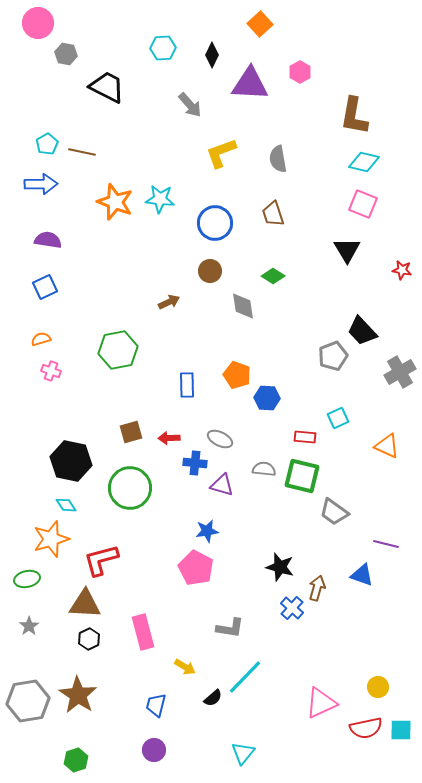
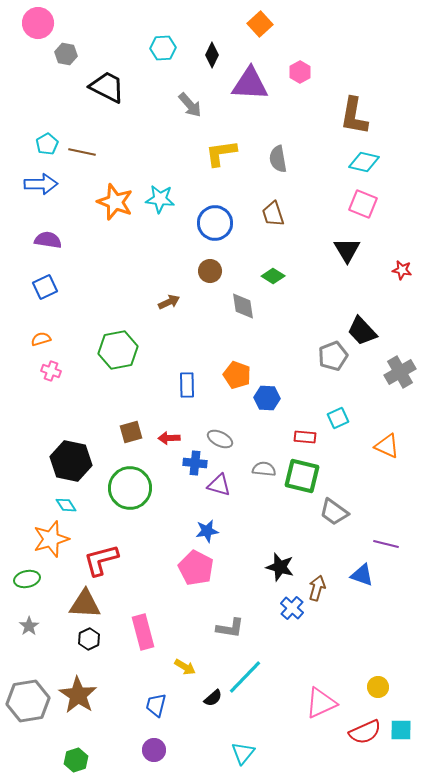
yellow L-shape at (221, 153): rotated 12 degrees clockwise
purple triangle at (222, 485): moved 3 px left
red semicircle at (366, 728): moved 1 px left, 4 px down; rotated 12 degrees counterclockwise
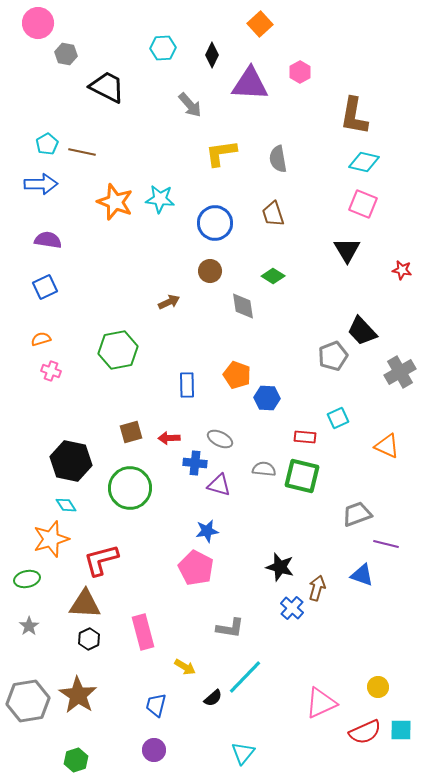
gray trapezoid at (334, 512): moved 23 px right, 2 px down; rotated 124 degrees clockwise
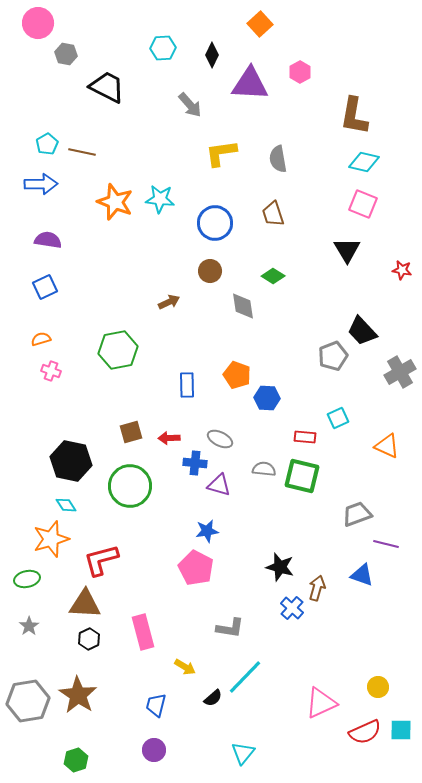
green circle at (130, 488): moved 2 px up
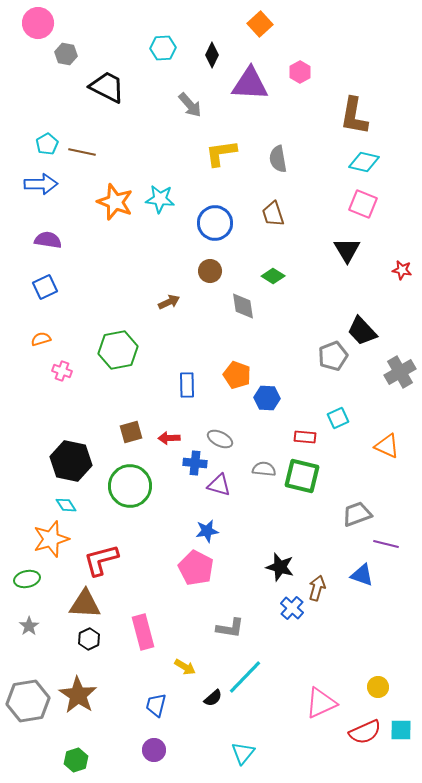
pink cross at (51, 371): moved 11 px right
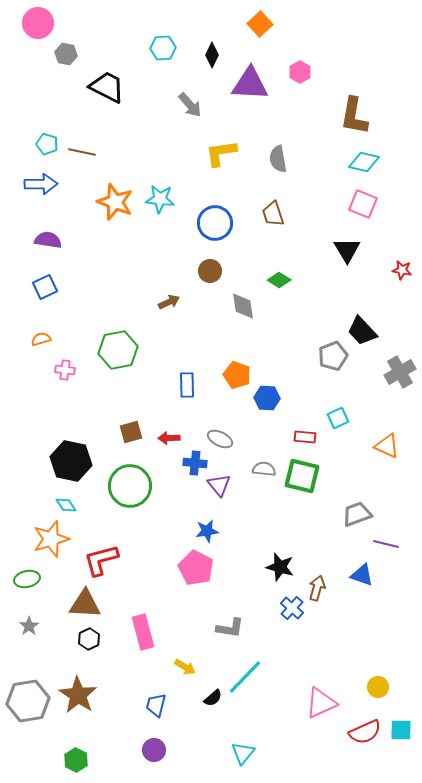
cyan pentagon at (47, 144): rotated 25 degrees counterclockwise
green diamond at (273, 276): moved 6 px right, 4 px down
pink cross at (62, 371): moved 3 px right, 1 px up; rotated 12 degrees counterclockwise
purple triangle at (219, 485): rotated 35 degrees clockwise
green hexagon at (76, 760): rotated 15 degrees counterclockwise
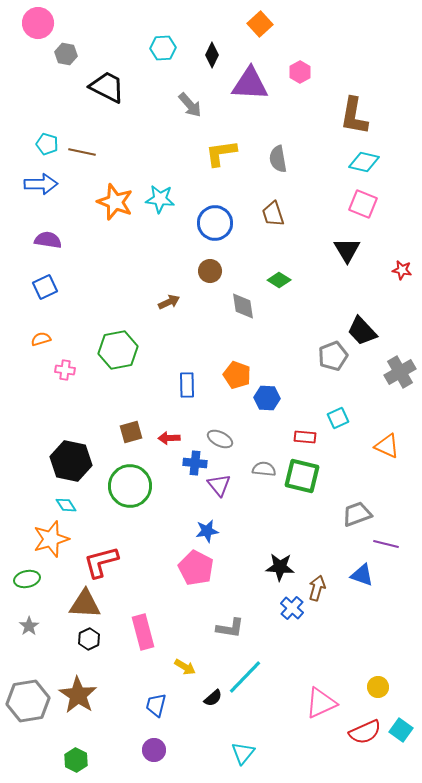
red L-shape at (101, 560): moved 2 px down
black star at (280, 567): rotated 12 degrees counterclockwise
cyan square at (401, 730): rotated 35 degrees clockwise
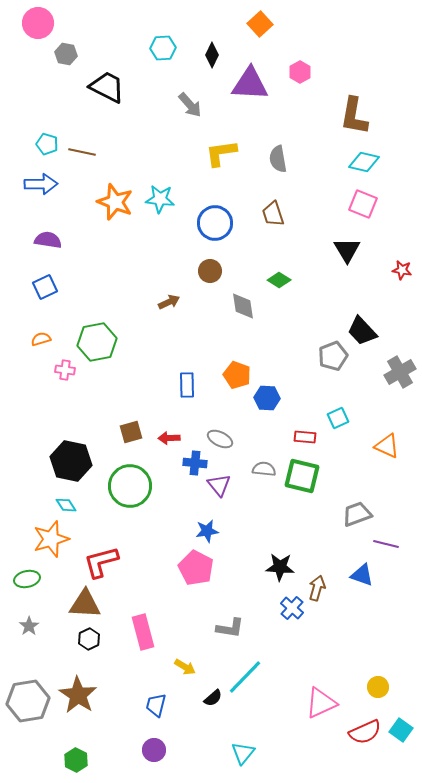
green hexagon at (118, 350): moved 21 px left, 8 px up
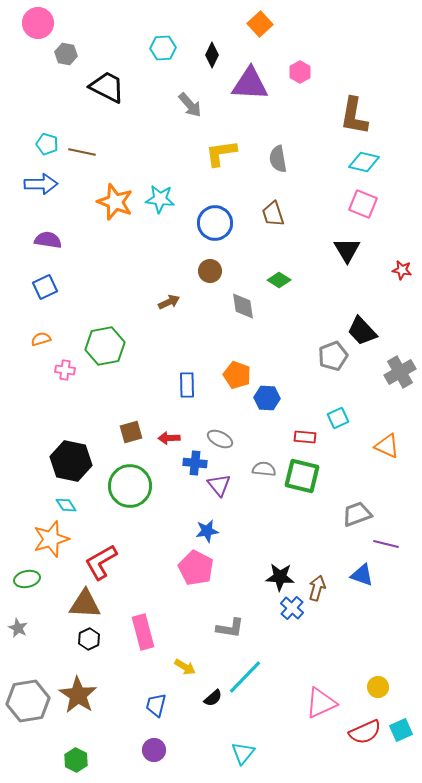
green hexagon at (97, 342): moved 8 px right, 4 px down
red L-shape at (101, 562): rotated 15 degrees counterclockwise
black star at (280, 567): moved 10 px down
gray star at (29, 626): moved 11 px left, 2 px down; rotated 12 degrees counterclockwise
cyan square at (401, 730): rotated 30 degrees clockwise
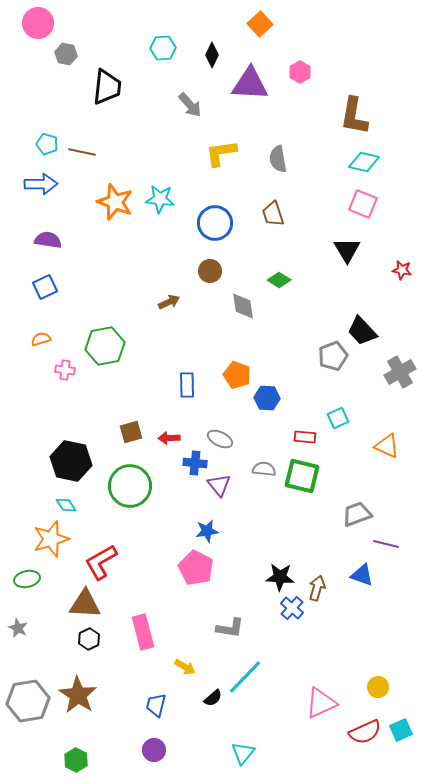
black trapezoid at (107, 87): rotated 69 degrees clockwise
